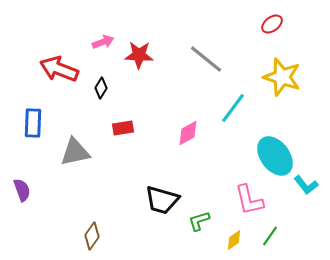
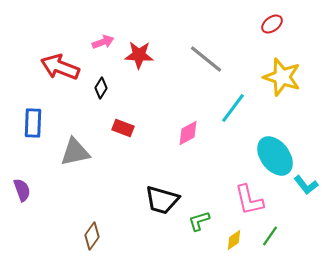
red arrow: moved 1 px right, 2 px up
red rectangle: rotated 30 degrees clockwise
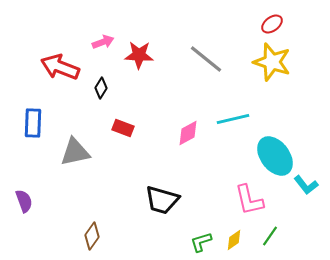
yellow star: moved 10 px left, 15 px up
cyan line: moved 11 px down; rotated 40 degrees clockwise
purple semicircle: moved 2 px right, 11 px down
green L-shape: moved 2 px right, 21 px down
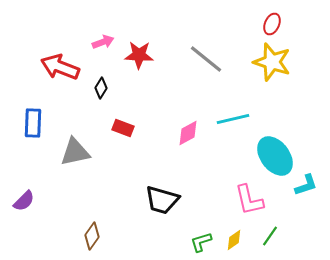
red ellipse: rotated 30 degrees counterclockwise
cyan L-shape: rotated 70 degrees counterclockwise
purple semicircle: rotated 65 degrees clockwise
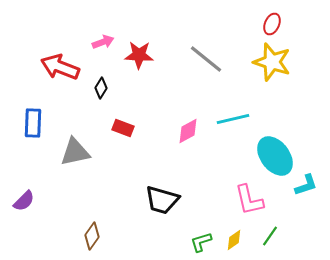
pink diamond: moved 2 px up
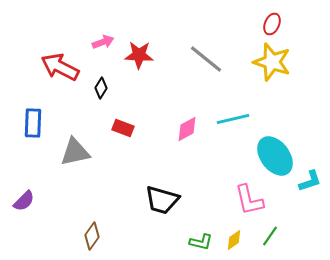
red arrow: rotated 6 degrees clockwise
pink diamond: moved 1 px left, 2 px up
cyan L-shape: moved 4 px right, 4 px up
green L-shape: rotated 150 degrees counterclockwise
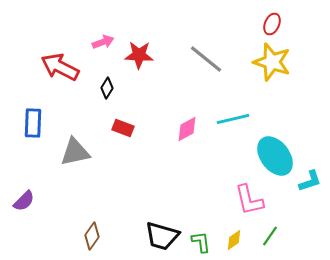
black diamond: moved 6 px right
black trapezoid: moved 36 px down
green L-shape: rotated 110 degrees counterclockwise
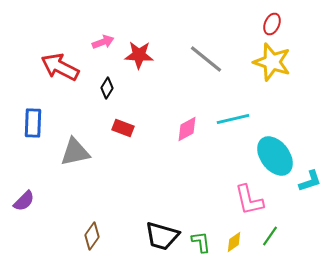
yellow diamond: moved 2 px down
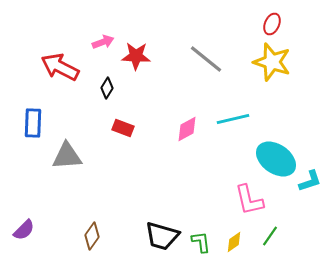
red star: moved 3 px left, 1 px down
gray triangle: moved 8 px left, 4 px down; rotated 8 degrees clockwise
cyan ellipse: moved 1 px right, 3 px down; rotated 18 degrees counterclockwise
purple semicircle: moved 29 px down
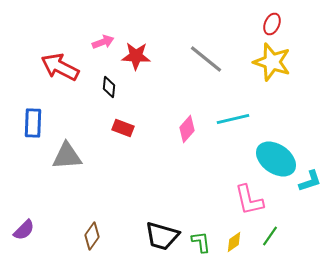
black diamond: moved 2 px right, 1 px up; rotated 25 degrees counterclockwise
pink diamond: rotated 20 degrees counterclockwise
